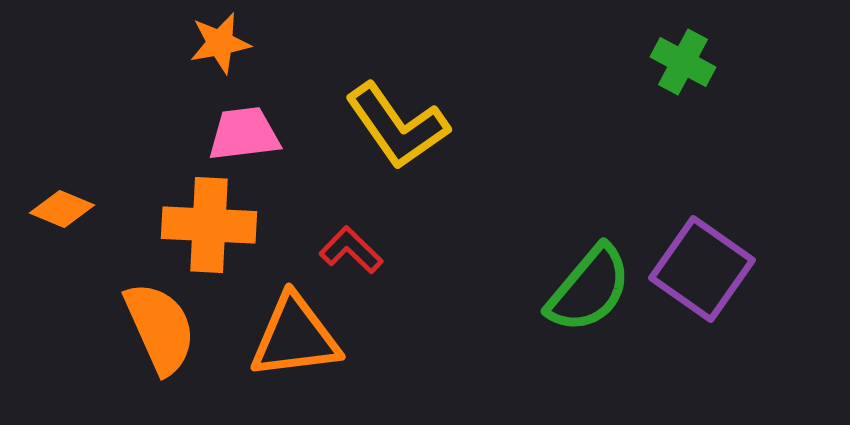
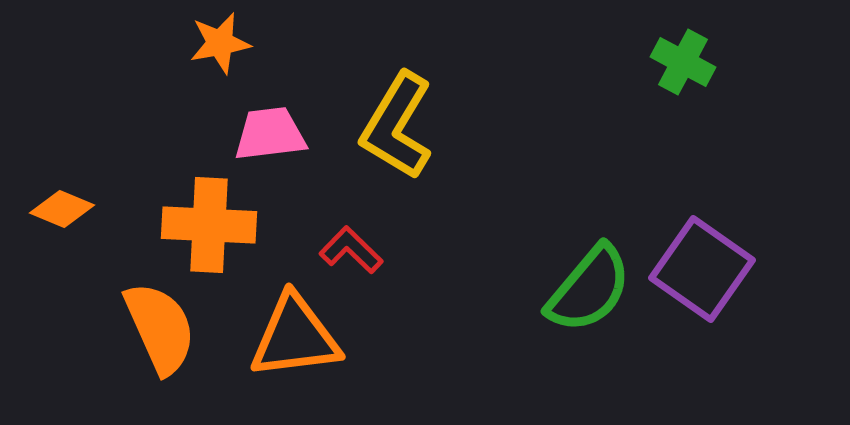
yellow L-shape: rotated 66 degrees clockwise
pink trapezoid: moved 26 px right
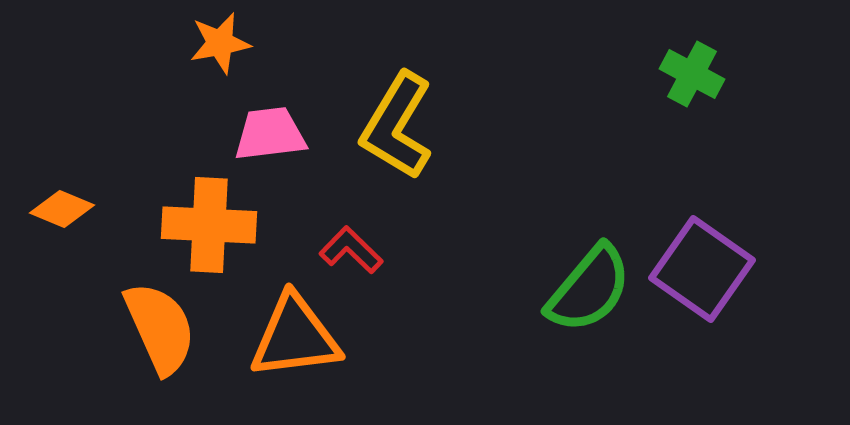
green cross: moved 9 px right, 12 px down
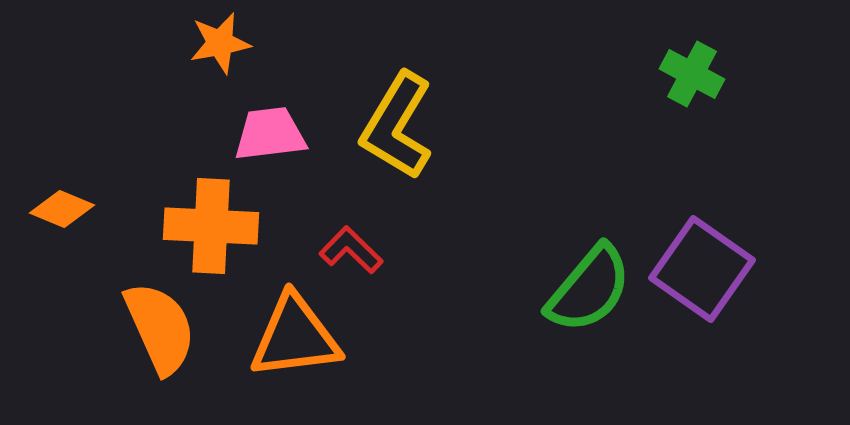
orange cross: moved 2 px right, 1 px down
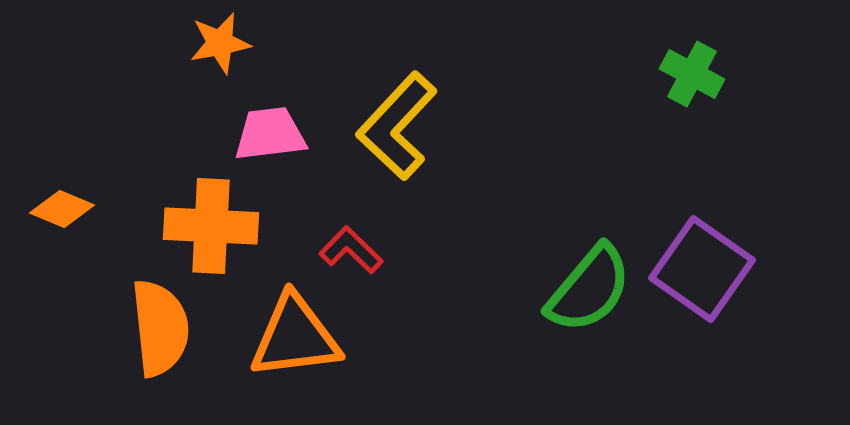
yellow L-shape: rotated 12 degrees clockwise
orange semicircle: rotated 18 degrees clockwise
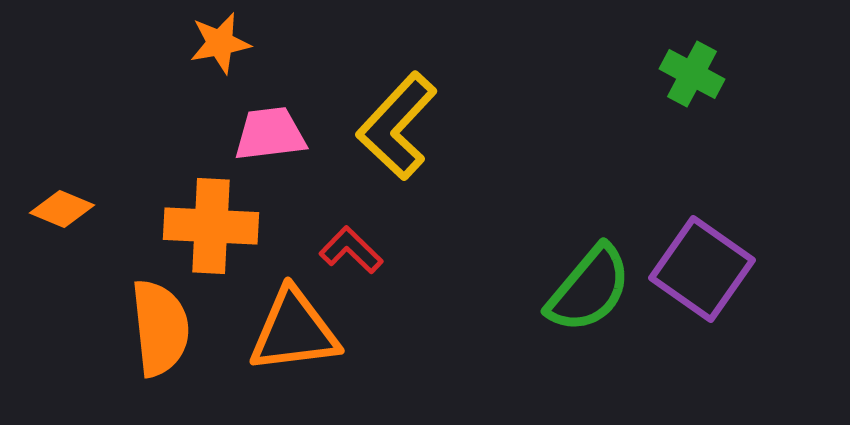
orange triangle: moved 1 px left, 6 px up
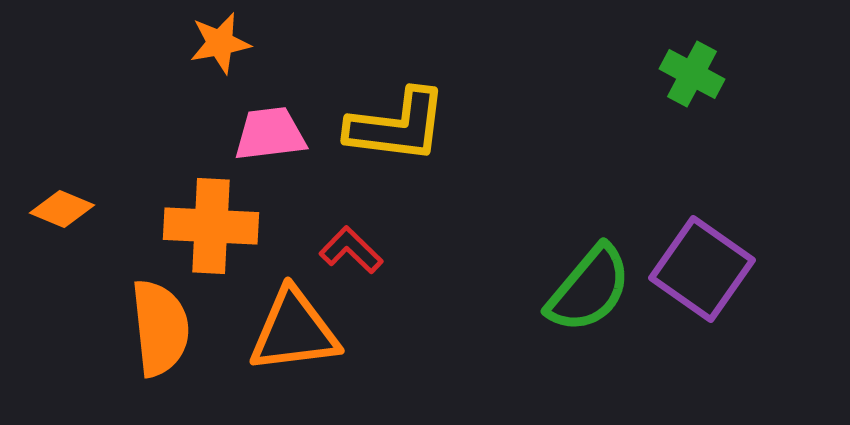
yellow L-shape: rotated 126 degrees counterclockwise
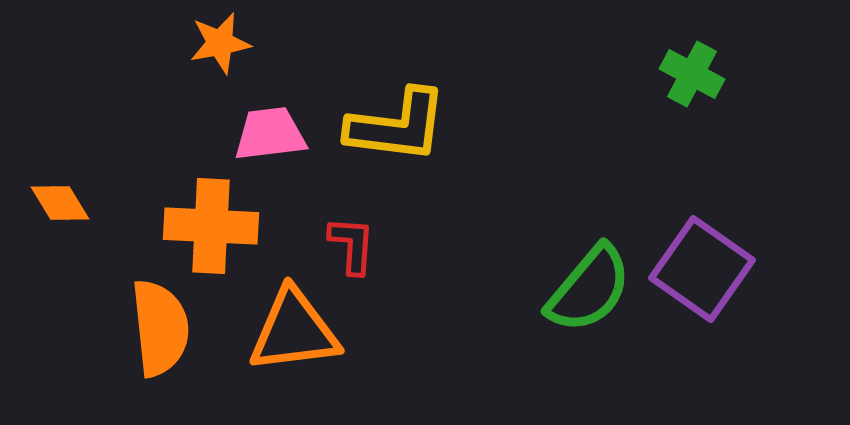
orange diamond: moved 2 px left, 6 px up; rotated 36 degrees clockwise
red L-shape: moved 1 px right, 5 px up; rotated 50 degrees clockwise
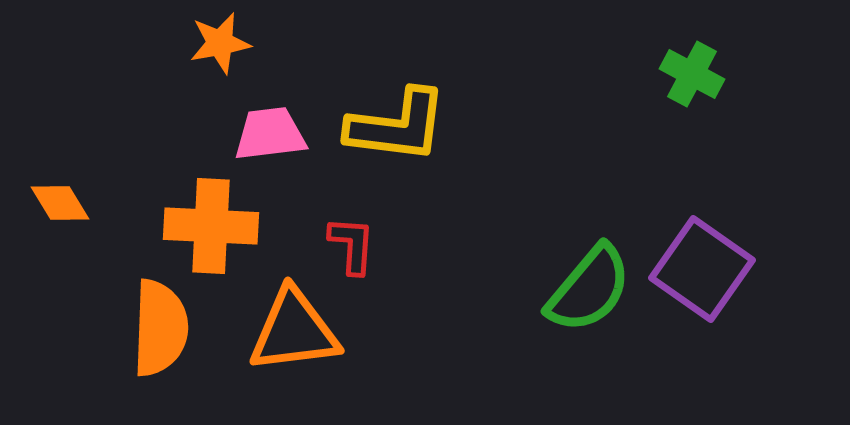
orange semicircle: rotated 8 degrees clockwise
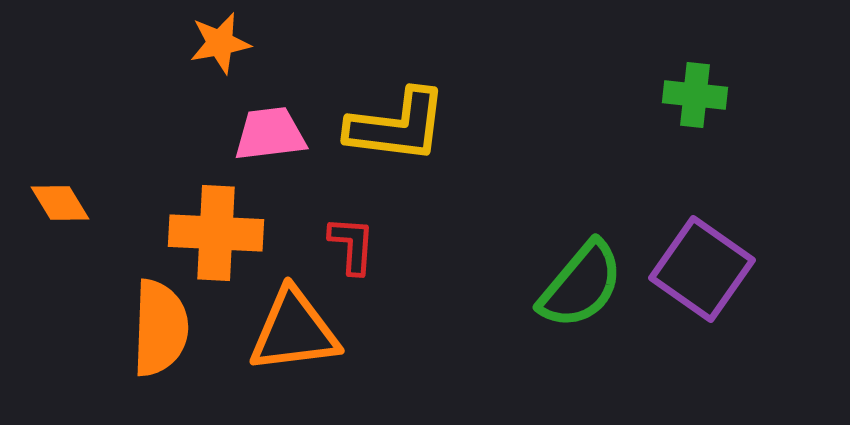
green cross: moved 3 px right, 21 px down; rotated 22 degrees counterclockwise
orange cross: moved 5 px right, 7 px down
green semicircle: moved 8 px left, 4 px up
